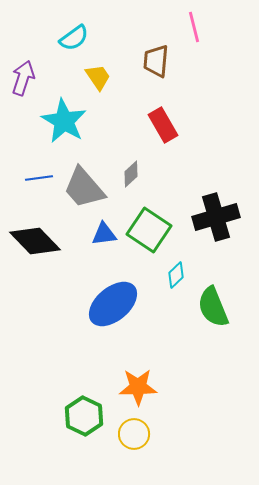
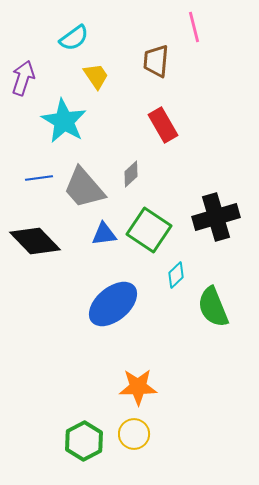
yellow trapezoid: moved 2 px left, 1 px up
green hexagon: moved 25 px down; rotated 6 degrees clockwise
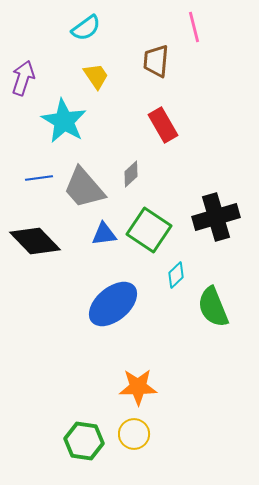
cyan semicircle: moved 12 px right, 10 px up
green hexagon: rotated 24 degrees counterclockwise
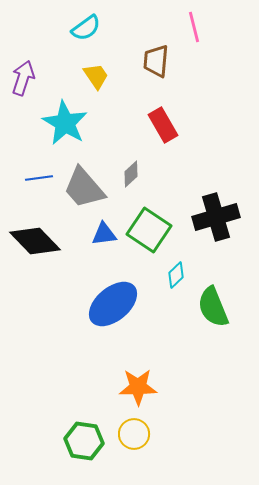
cyan star: moved 1 px right, 2 px down
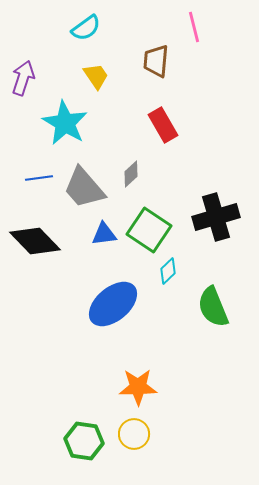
cyan diamond: moved 8 px left, 4 px up
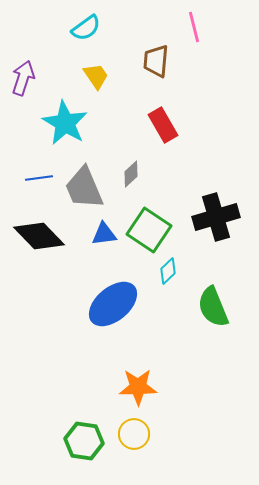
gray trapezoid: rotated 18 degrees clockwise
black diamond: moved 4 px right, 5 px up
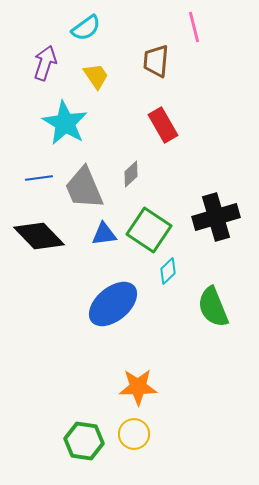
purple arrow: moved 22 px right, 15 px up
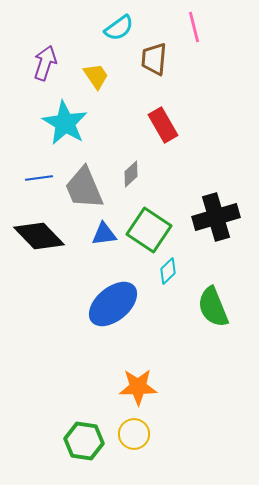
cyan semicircle: moved 33 px right
brown trapezoid: moved 2 px left, 2 px up
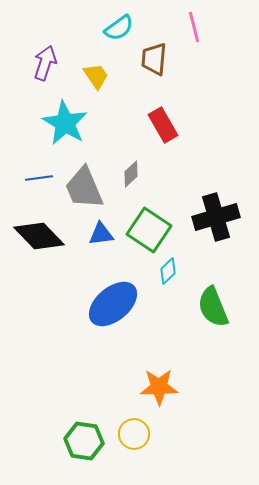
blue triangle: moved 3 px left
orange star: moved 21 px right
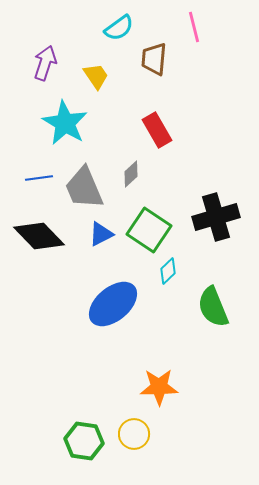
red rectangle: moved 6 px left, 5 px down
blue triangle: rotated 20 degrees counterclockwise
